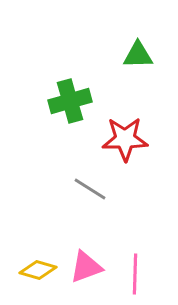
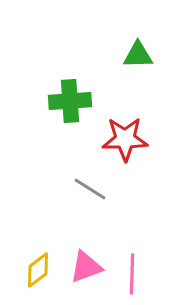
green cross: rotated 12 degrees clockwise
yellow diamond: rotated 54 degrees counterclockwise
pink line: moved 3 px left
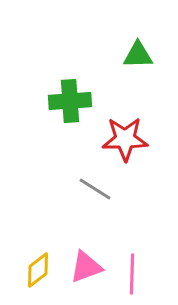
gray line: moved 5 px right
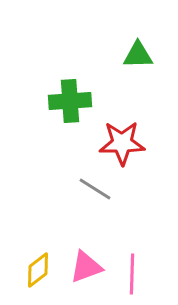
red star: moved 3 px left, 4 px down
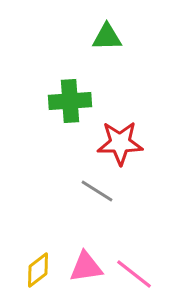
green triangle: moved 31 px left, 18 px up
red star: moved 2 px left
gray line: moved 2 px right, 2 px down
pink triangle: rotated 12 degrees clockwise
pink line: moved 2 px right; rotated 54 degrees counterclockwise
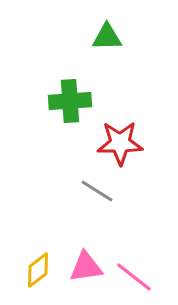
pink line: moved 3 px down
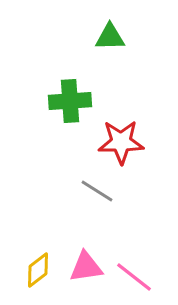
green triangle: moved 3 px right
red star: moved 1 px right, 1 px up
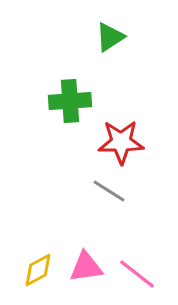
green triangle: rotated 32 degrees counterclockwise
gray line: moved 12 px right
yellow diamond: rotated 9 degrees clockwise
pink line: moved 3 px right, 3 px up
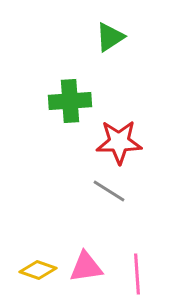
red star: moved 2 px left
yellow diamond: rotated 48 degrees clockwise
pink line: rotated 48 degrees clockwise
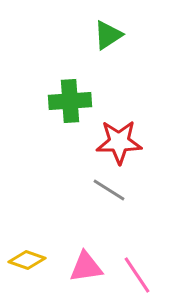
green triangle: moved 2 px left, 2 px up
gray line: moved 1 px up
yellow diamond: moved 11 px left, 10 px up
pink line: moved 1 px down; rotated 30 degrees counterclockwise
